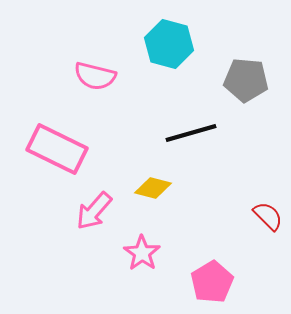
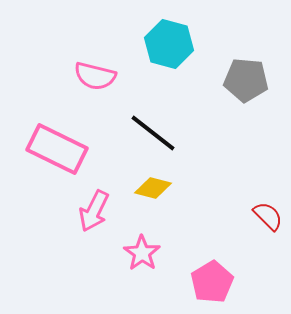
black line: moved 38 px left; rotated 54 degrees clockwise
pink arrow: rotated 15 degrees counterclockwise
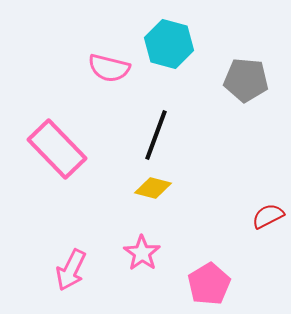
pink semicircle: moved 14 px right, 8 px up
black line: moved 3 px right, 2 px down; rotated 72 degrees clockwise
pink rectangle: rotated 20 degrees clockwise
pink arrow: moved 23 px left, 59 px down
red semicircle: rotated 72 degrees counterclockwise
pink pentagon: moved 3 px left, 2 px down
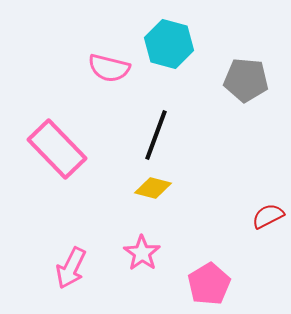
pink arrow: moved 2 px up
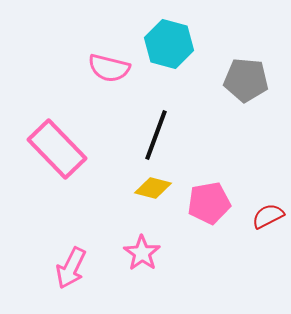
pink pentagon: moved 81 px up; rotated 21 degrees clockwise
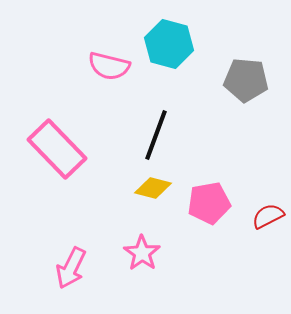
pink semicircle: moved 2 px up
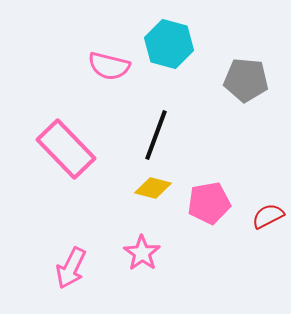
pink rectangle: moved 9 px right
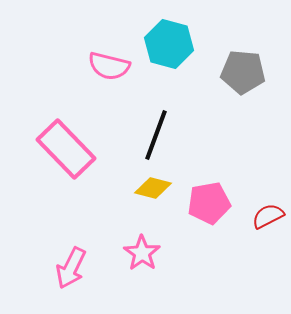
gray pentagon: moved 3 px left, 8 px up
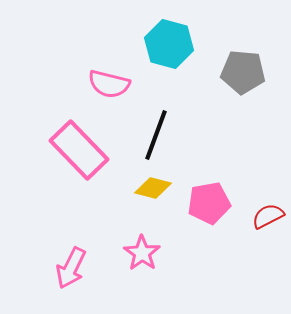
pink semicircle: moved 18 px down
pink rectangle: moved 13 px right, 1 px down
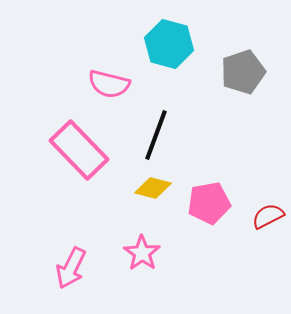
gray pentagon: rotated 24 degrees counterclockwise
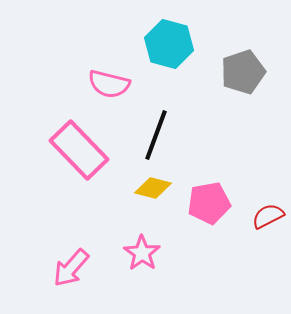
pink arrow: rotated 15 degrees clockwise
